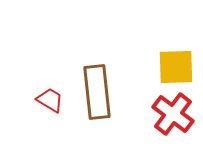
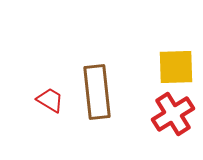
red cross: rotated 21 degrees clockwise
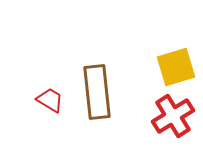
yellow square: rotated 15 degrees counterclockwise
red cross: moved 2 px down
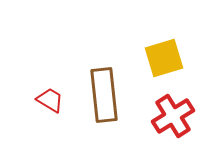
yellow square: moved 12 px left, 9 px up
brown rectangle: moved 7 px right, 3 px down
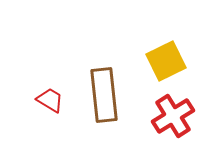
yellow square: moved 2 px right, 3 px down; rotated 9 degrees counterclockwise
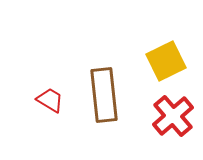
red cross: rotated 9 degrees counterclockwise
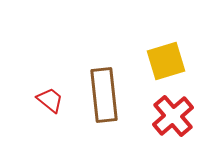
yellow square: rotated 9 degrees clockwise
red trapezoid: rotated 8 degrees clockwise
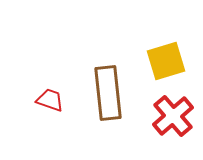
brown rectangle: moved 4 px right, 2 px up
red trapezoid: rotated 20 degrees counterclockwise
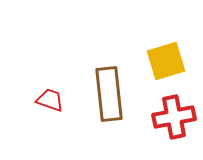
brown rectangle: moved 1 px right, 1 px down
red cross: moved 1 px right, 1 px down; rotated 30 degrees clockwise
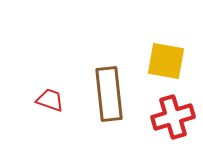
yellow square: rotated 27 degrees clockwise
red cross: moved 1 px left; rotated 6 degrees counterclockwise
